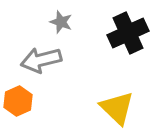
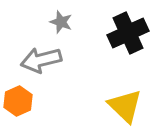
yellow triangle: moved 8 px right, 2 px up
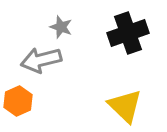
gray star: moved 5 px down
black cross: rotated 6 degrees clockwise
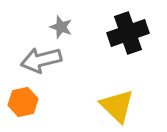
orange hexagon: moved 5 px right, 1 px down; rotated 12 degrees clockwise
yellow triangle: moved 8 px left
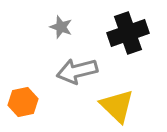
gray arrow: moved 36 px right, 11 px down
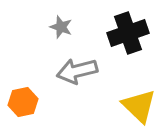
yellow triangle: moved 22 px right
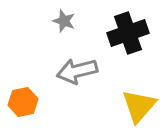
gray star: moved 3 px right, 6 px up
yellow triangle: rotated 27 degrees clockwise
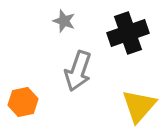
gray arrow: moved 1 px right; rotated 57 degrees counterclockwise
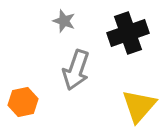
gray arrow: moved 2 px left, 1 px up
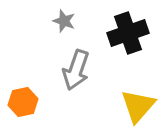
yellow triangle: moved 1 px left
